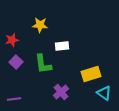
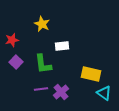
yellow star: moved 2 px right, 1 px up; rotated 21 degrees clockwise
yellow rectangle: rotated 30 degrees clockwise
purple line: moved 27 px right, 10 px up
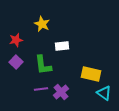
red star: moved 4 px right
green L-shape: moved 1 px down
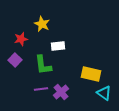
red star: moved 5 px right, 1 px up
white rectangle: moved 4 px left
purple square: moved 1 px left, 2 px up
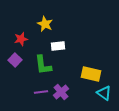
yellow star: moved 3 px right
purple line: moved 3 px down
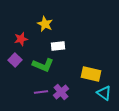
green L-shape: rotated 60 degrees counterclockwise
